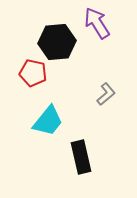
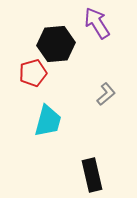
black hexagon: moved 1 px left, 2 px down
red pentagon: rotated 28 degrees counterclockwise
cyan trapezoid: rotated 24 degrees counterclockwise
black rectangle: moved 11 px right, 18 px down
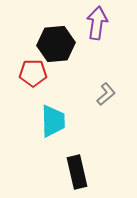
purple arrow: rotated 40 degrees clockwise
red pentagon: rotated 16 degrees clockwise
cyan trapezoid: moved 5 px right; rotated 16 degrees counterclockwise
black rectangle: moved 15 px left, 3 px up
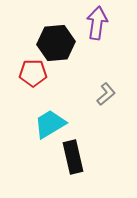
black hexagon: moved 1 px up
cyan trapezoid: moved 3 px left, 3 px down; rotated 120 degrees counterclockwise
black rectangle: moved 4 px left, 15 px up
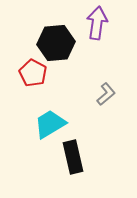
red pentagon: rotated 28 degrees clockwise
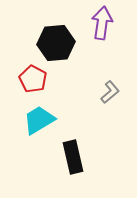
purple arrow: moved 5 px right
red pentagon: moved 6 px down
gray L-shape: moved 4 px right, 2 px up
cyan trapezoid: moved 11 px left, 4 px up
